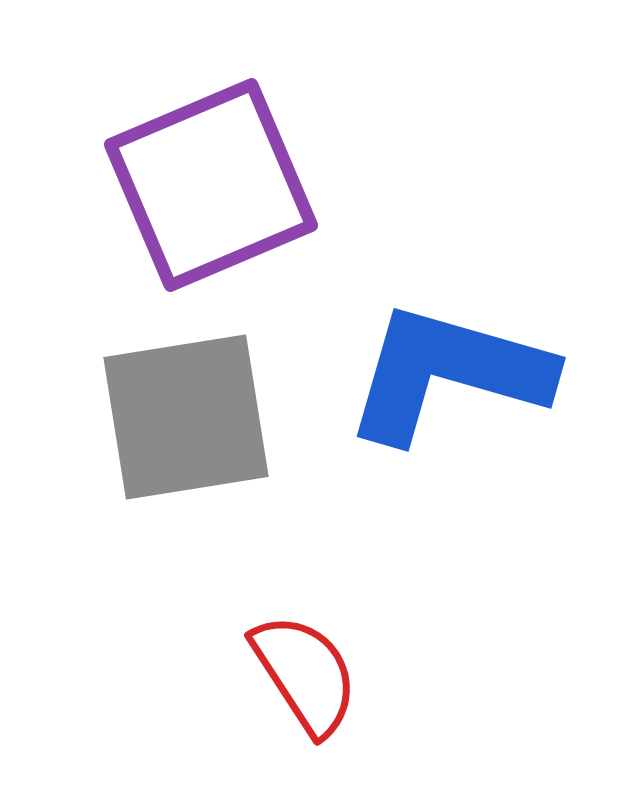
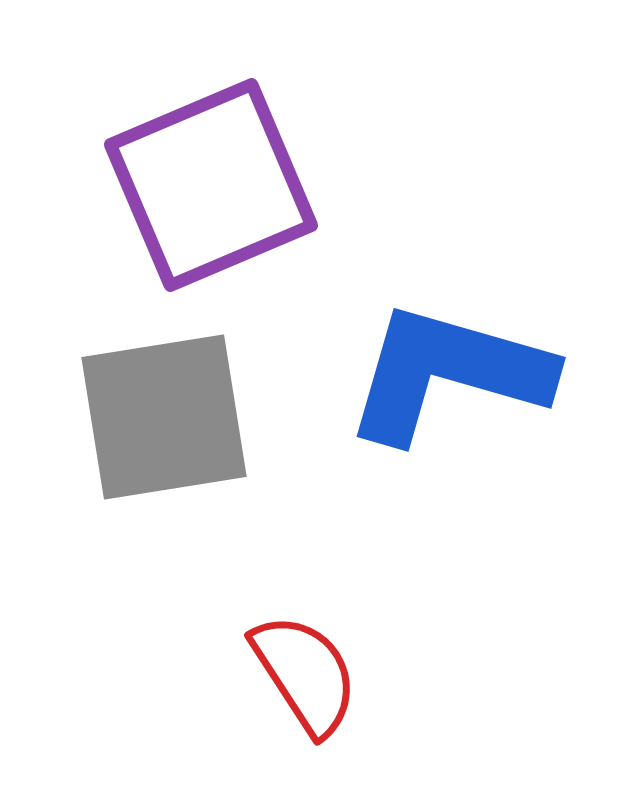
gray square: moved 22 px left
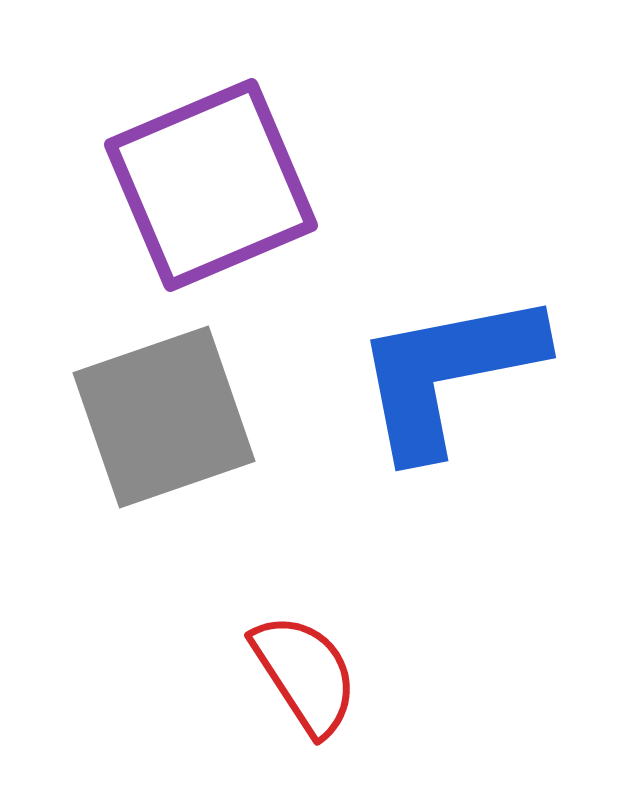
blue L-shape: rotated 27 degrees counterclockwise
gray square: rotated 10 degrees counterclockwise
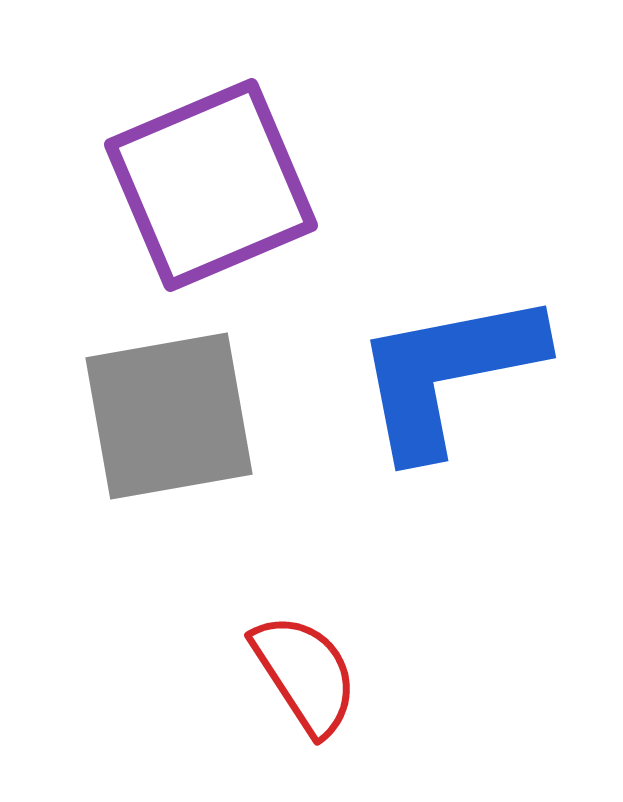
gray square: moved 5 px right, 1 px up; rotated 9 degrees clockwise
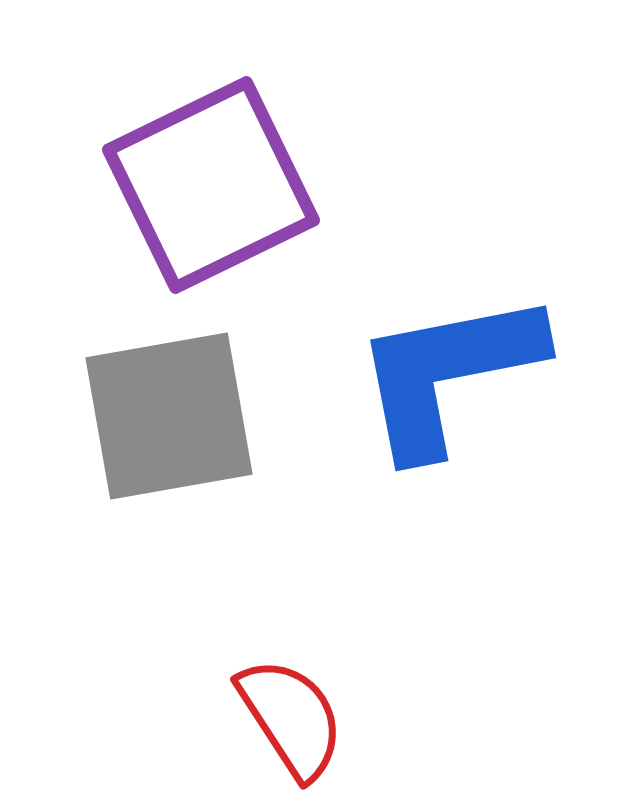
purple square: rotated 3 degrees counterclockwise
red semicircle: moved 14 px left, 44 px down
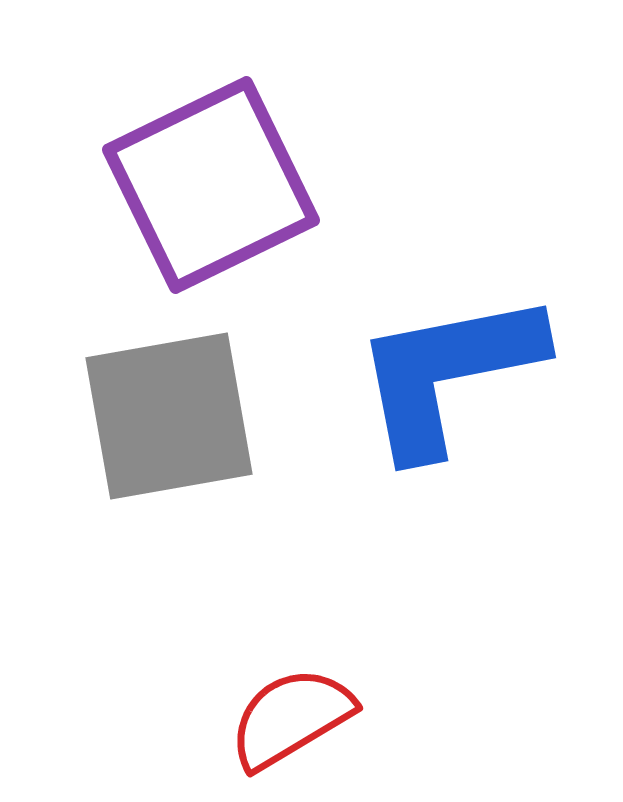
red semicircle: rotated 88 degrees counterclockwise
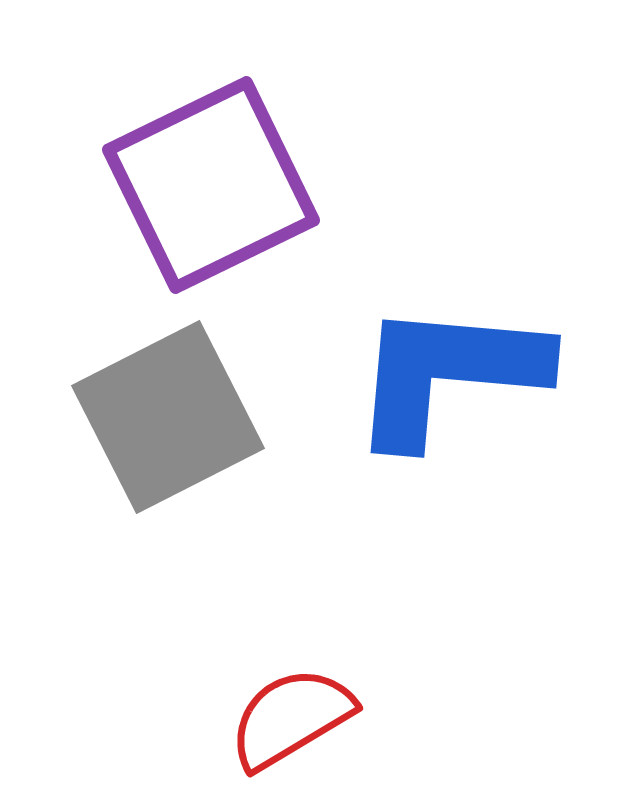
blue L-shape: rotated 16 degrees clockwise
gray square: moved 1 px left, 1 px down; rotated 17 degrees counterclockwise
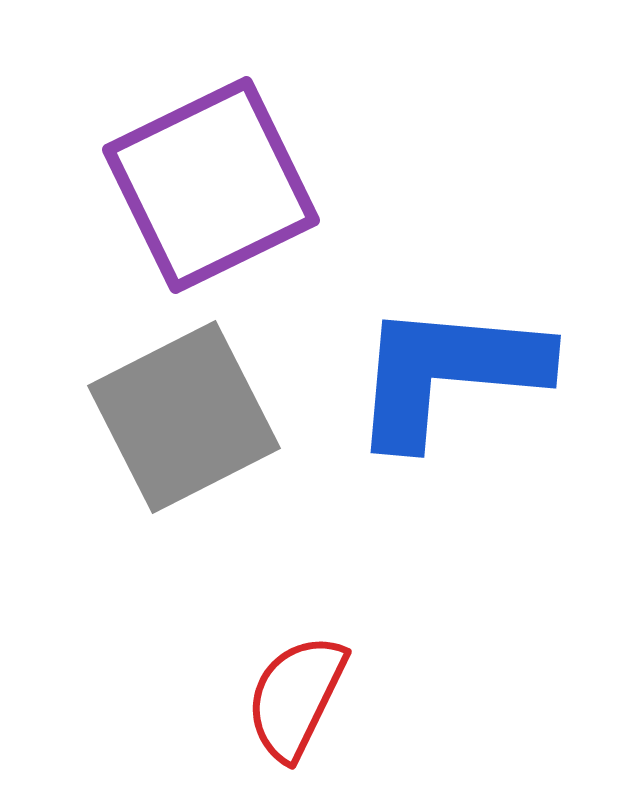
gray square: moved 16 px right
red semicircle: moved 5 px right, 21 px up; rotated 33 degrees counterclockwise
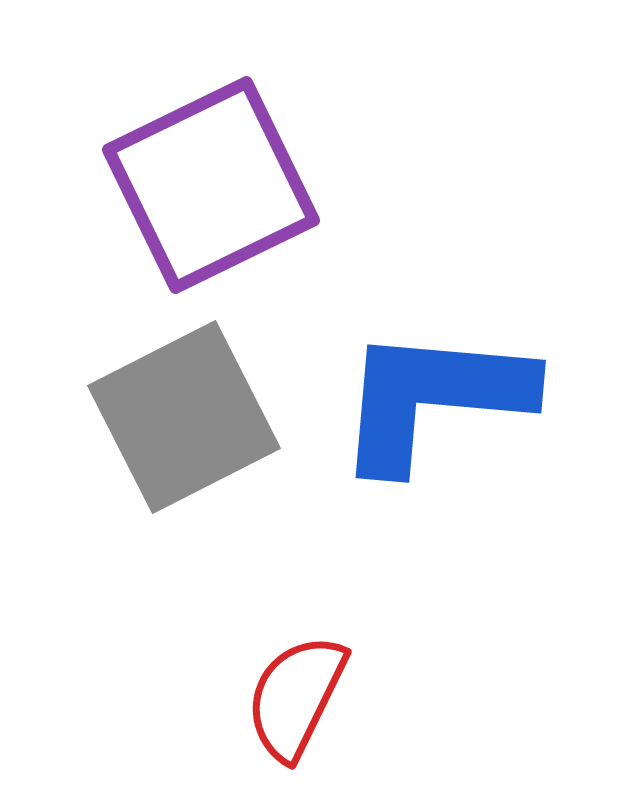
blue L-shape: moved 15 px left, 25 px down
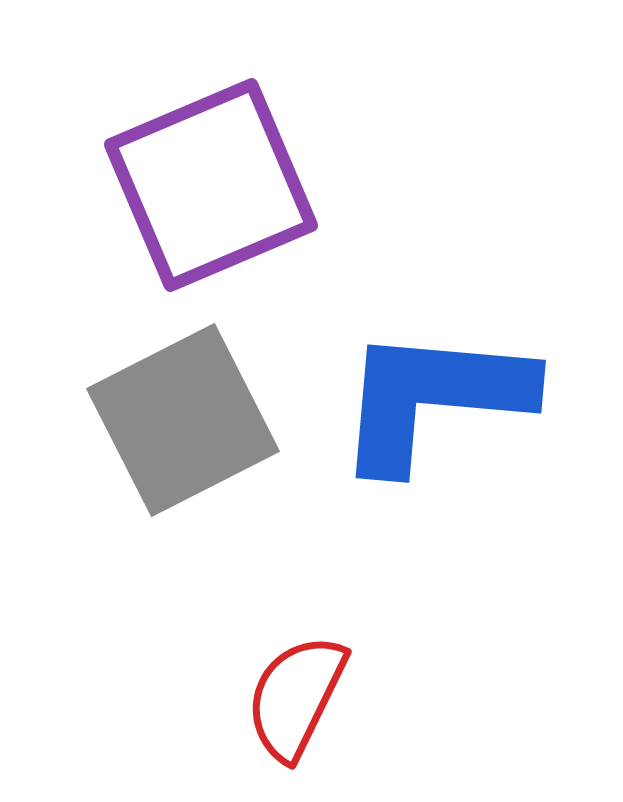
purple square: rotated 3 degrees clockwise
gray square: moved 1 px left, 3 px down
